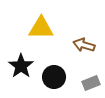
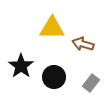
yellow triangle: moved 11 px right
brown arrow: moved 1 px left, 1 px up
gray rectangle: rotated 30 degrees counterclockwise
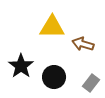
yellow triangle: moved 1 px up
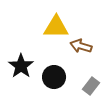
yellow triangle: moved 4 px right
brown arrow: moved 2 px left, 2 px down
gray rectangle: moved 3 px down
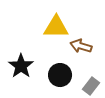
black circle: moved 6 px right, 2 px up
